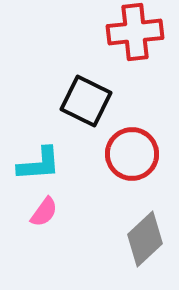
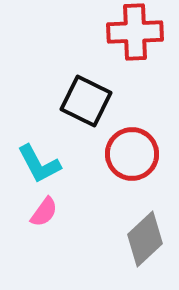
red cross: rotated 4 degrees clockwise
cyan L-shape: rotated 66 degrees clockwise
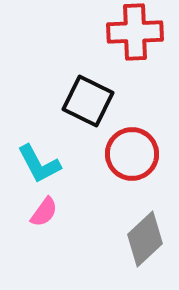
black square: moved 2 px right
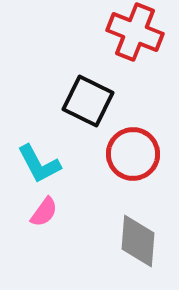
red cross: rotated 24 degrees clockwise
red circle: moved 1 px right
gray diamond: moved 7 px left, 2 px down; rotated 42 degrees counterclockwise
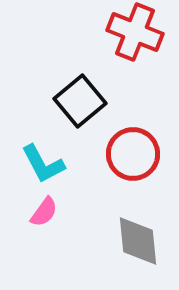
black square: moved 8 px left; rotated 24 degrees clockwise
cyan L-shape: moved 4 px right
gray diamond: rotated 10 degrees counterclockwise
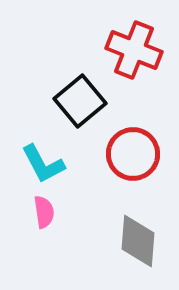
red cross: moved 1 px left, 18 px down
pink semicircle: rotated 44 degrees counterclockwise
gray diamond: rotated 10 degrees clockwise
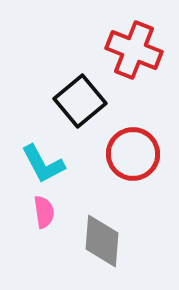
gray diamond: moved 36 px left
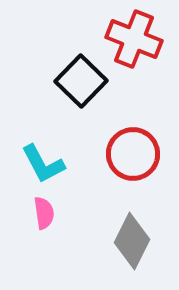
red cross: moved 11 px up
black square: moved 1 px right, 20 px up; rotated 6 degrees counterclockwise
pink semicircle: moved 1 px down
gray diamond: moved 30 px right; rotated 22 degrees clockwise
